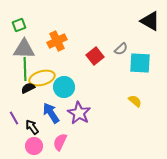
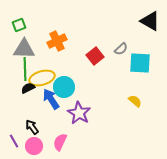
blue arrow: moved 14 px up
purple line: moved 23 px down
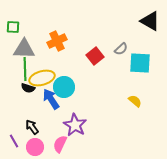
green square: moved 6 px left, 2 px down; rotated 24 degrees clockwise
black semicircle: rotated 136 degrees counterclockwise
purple star: moved 4 px left, 12 px down
pink semicircle: moved 2 px down
pink circle: moved 1 px right, 1 px down
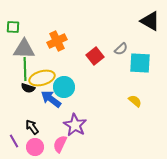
blue arrow: rotated 20 degrees counterclockwise
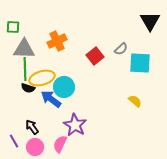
black triangle: rotated 30 degrees clockwise
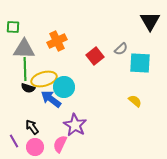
yellow ellipse: moved 2 px right, 1 px down
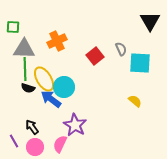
gray semicircle: rotated 72 degrees counterclockwise
yellow ellipse: rotated 75 degrees clockwise
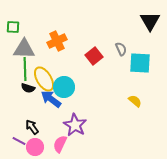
red square: moved 1 px left
purple line: moved 5 px right; rotated 32 degrees counterclockwise
